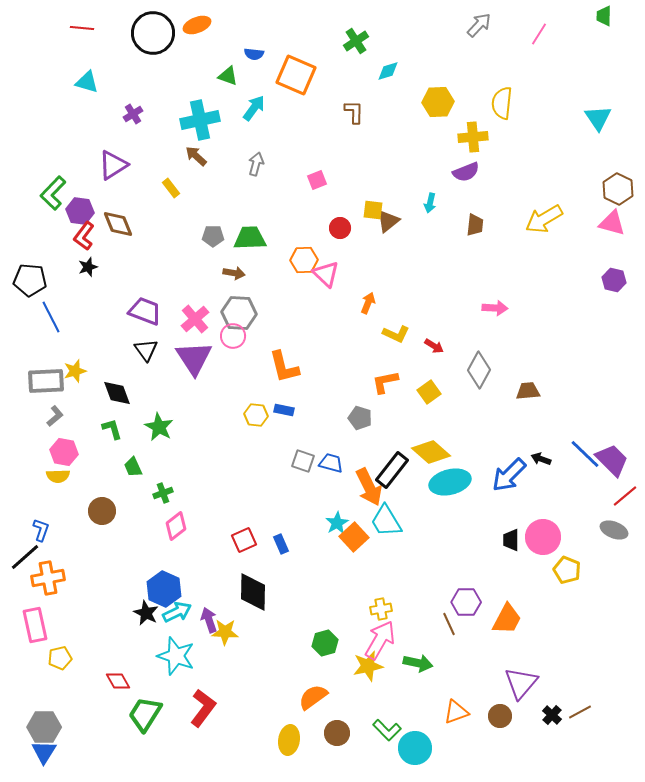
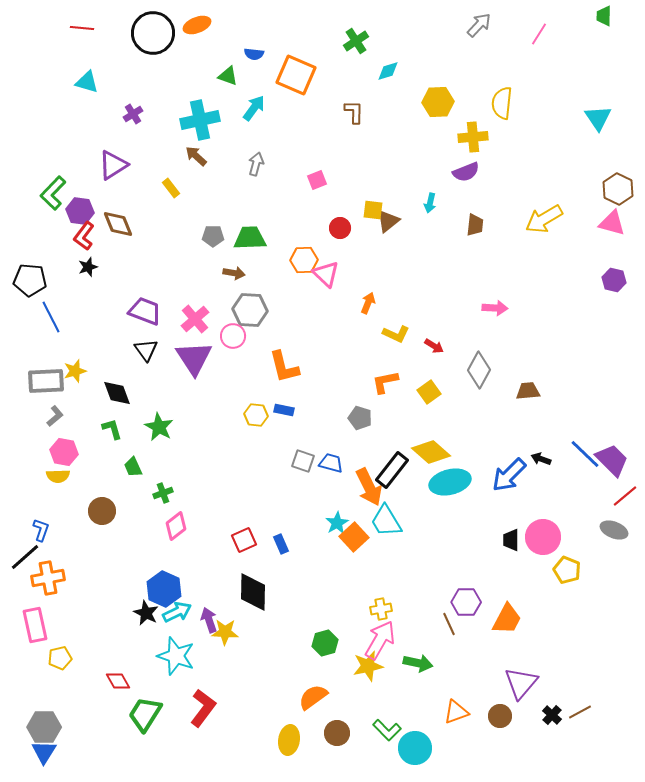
gray hexagon at (239, 313): moved 11 px right, 3 px up
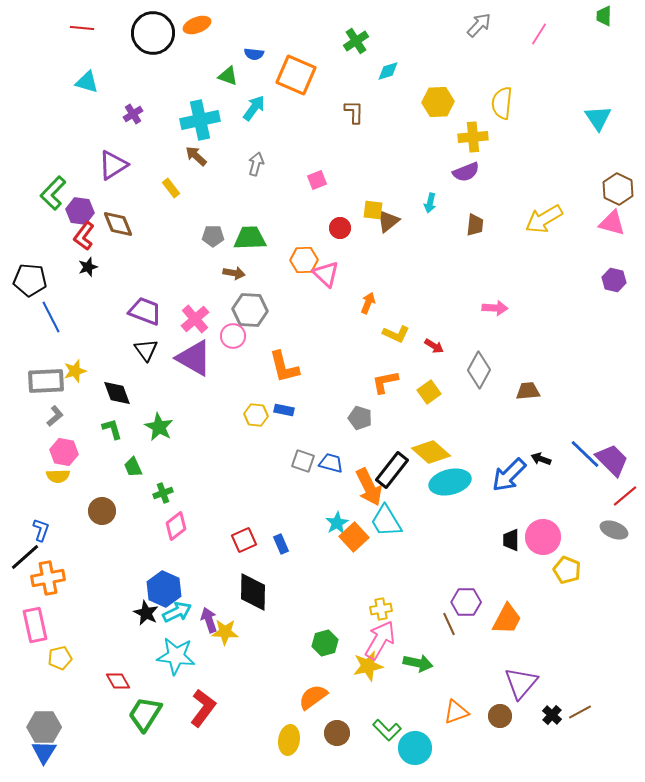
purple triangle at (194, 358): rotated 27 degrees counterclockwise
cyan star at (176, 656): rotated 12 degrees counterclockwise
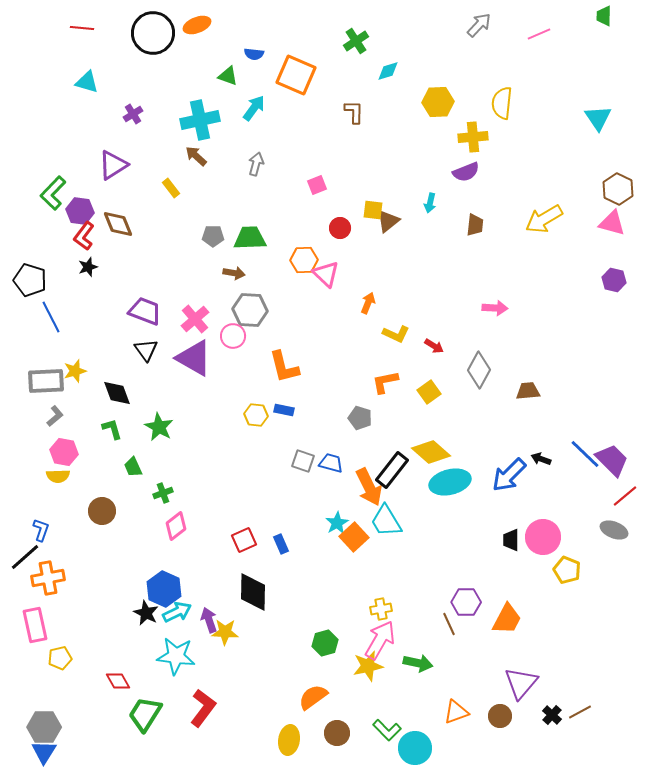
pink line at (539, 34): rotated 35 degrees clockwise
pink square at (317, 180): moved 5 px down
black pentagon at (30, 280): rotated 12 degrees clockwise
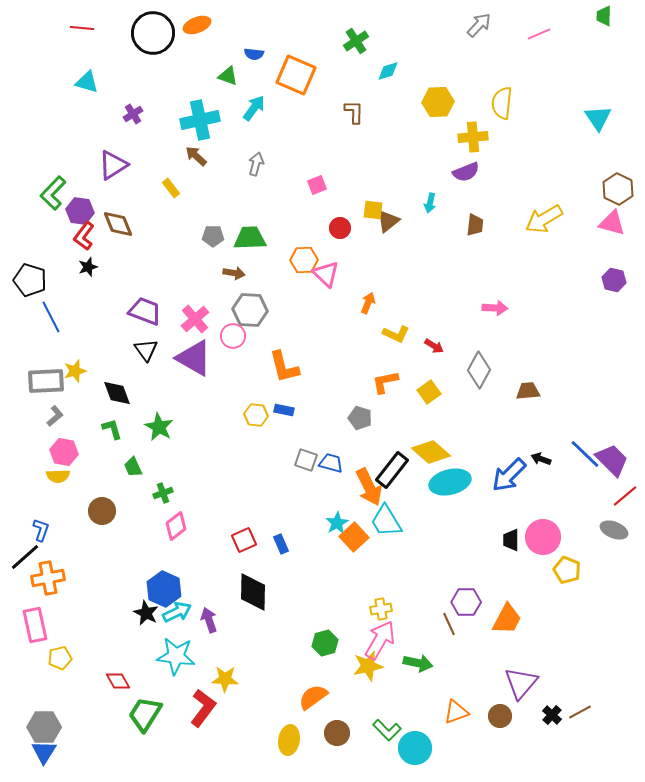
gray square at (303, 461): moved 3 px right, 1 px up
yellow star at (225, 632): moved 47 px down
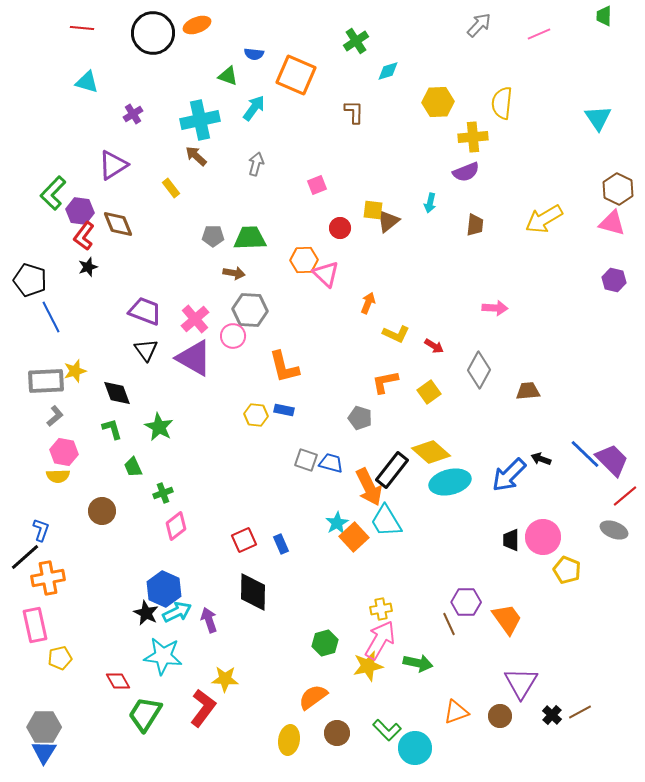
orange trapezoid at (507, 619): rotated 64 degrees counterclockwise
cyan star at (176, 656): moved 13 px left
purple triangle at (521, 683): rotated 9 degrees counterclockwise
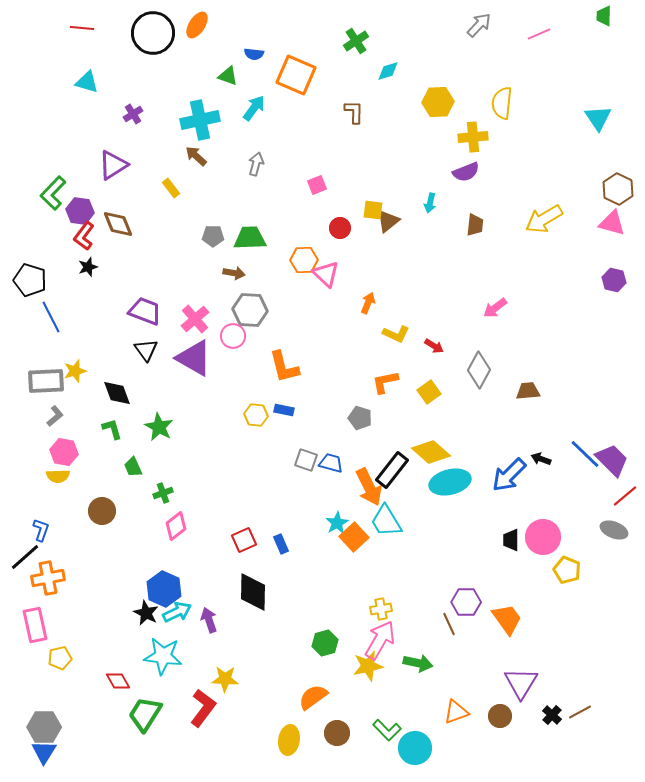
orange ellipse at (197, 25): rotated 36 degrees counterclockwise
pink arrow at (495, 308): rotated 140 degrees clockwise
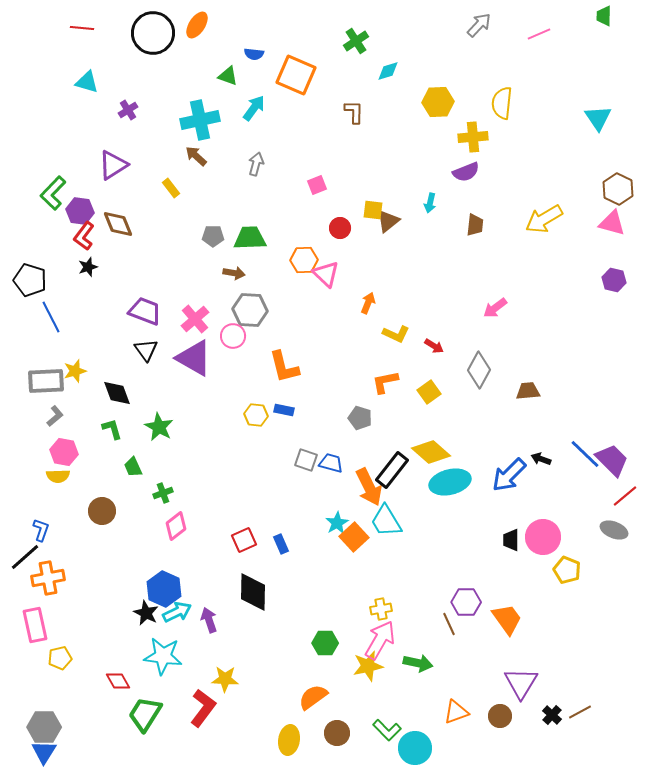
purple cross at (133, 114): moved 5 px left, 4 px up
green hexagon at (325, 643): rotated 15 degrees clockwise
